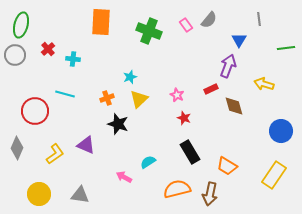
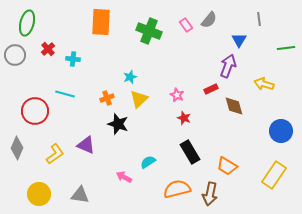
green ellipse: moved 6 px right, 2 px up
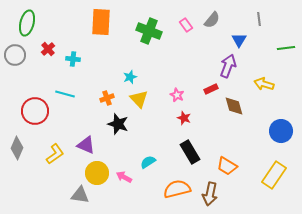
gray semicircle: moved 3 px right
yellow triangle: rotated 30 degrees counterclockwise
yellow circle: moved 58 px right, 21 px up
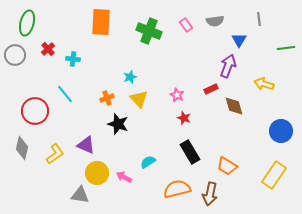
gray semicircle: moved 3 px right, 1 px down; rotated 42 degrees clockwise
cyan line: rotated 36 degrees clockwise
gray diamond: moved 5 px right; rotated 10 degrees counterclockwise
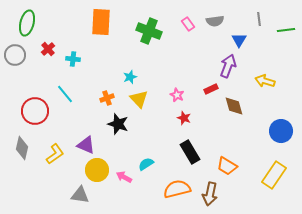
pink rectangle: moved 2 px right, 1 px up
green line: moved 18 px up
yellow arrow: moved 1 px right, 3 px up
cyan semicircle: moved 2 px left, 2 px down
yellow circle: moved 3 px up
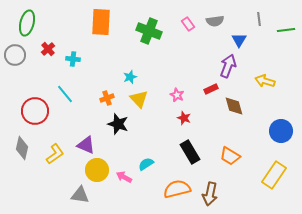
orange trapezoid: moved 3 px right, 10 px up
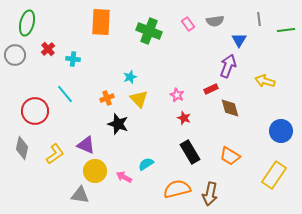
brown diamond: moved 4 px left, 2 px down
yellow circle: moved 2 px left, 1 px down
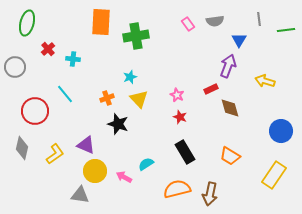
green cross: moved 13 px left, 5 px down; rotated 30 degrees counterclockwise
gray circle: moved 12 px down
red star: moved 4 px left, 1 px up
black rectangle: moved 5 px left
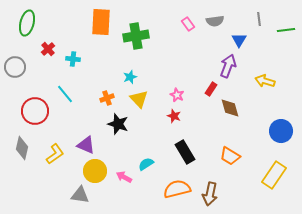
red rectangle: rotated 32 degrees counterclockwise
red star: moved 6 px left, 1 px up
